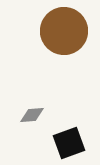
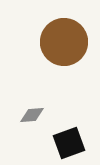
brown circle: moved 11 px down
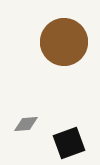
gray diamond: moved 6 px left, 9 px down
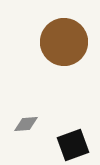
black square: moved 4 px right, 2 px down
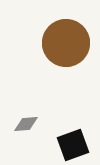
brown circle: moved 2 px right, 1 px down
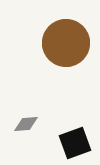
black square: moved 2 px right, 2 px up
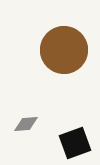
brown circle: moved 2 px left, 7 px down
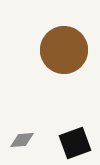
gray diamond: moved 4 px left, 16 px down
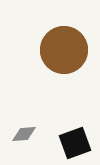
gray diamond: moved 2 px right, 6 px up
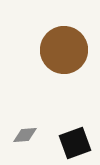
gray diamond: moved 1 px right, 1 px down
